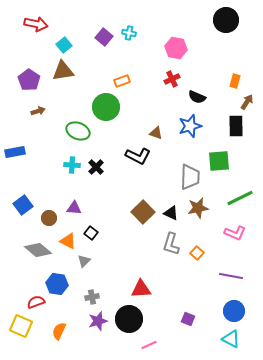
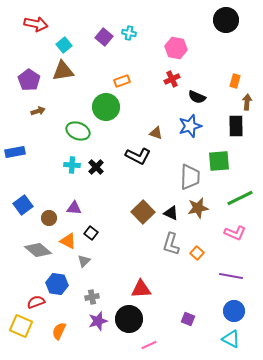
brown arrow at (247, 102): rotated 28 degrees counterclockwise
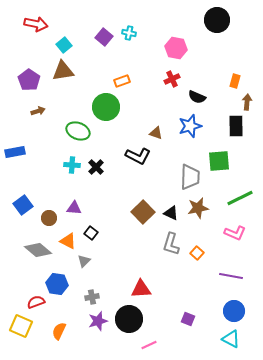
black circle at (226, 20): moved 9 px left
